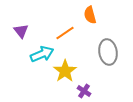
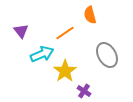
gray ellipse: moved 1 px left, 3 px down; rotated 20 degrees counterclockwise
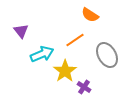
orange semicircle: rotated 42 degrees counterclockwise
orange line: moved 10 px right, 7 px down
purple cross: moved 4 px up
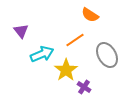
yellow star: moved 1 px right, 1 px up
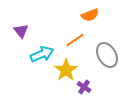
orange semicircle: rotated 54 degrees counterclockwise
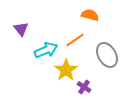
orange semicircle: rotated 144 degrees counterclockwise
purple triangle: moved 2 px up
cyan arrow: moved 4 px right, 4 px up
